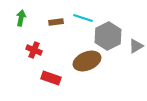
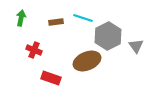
gray triangle: rotated 35 degrees counterclockwise
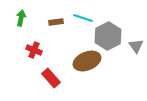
red rectangle: rotated 30 degrees clockwise
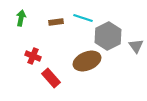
red cross: moved 1 px left, 6 px down
